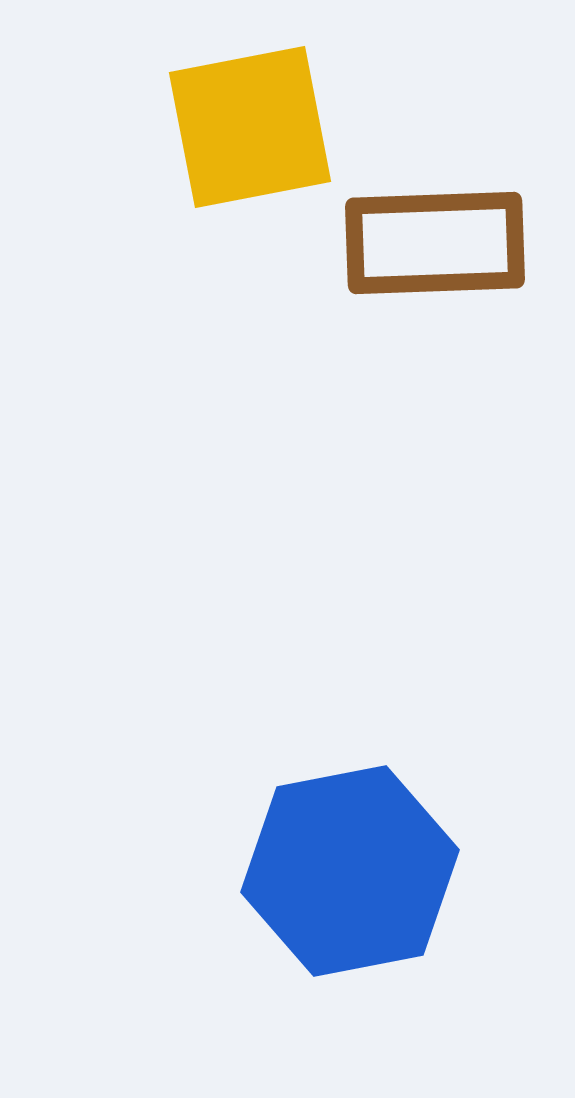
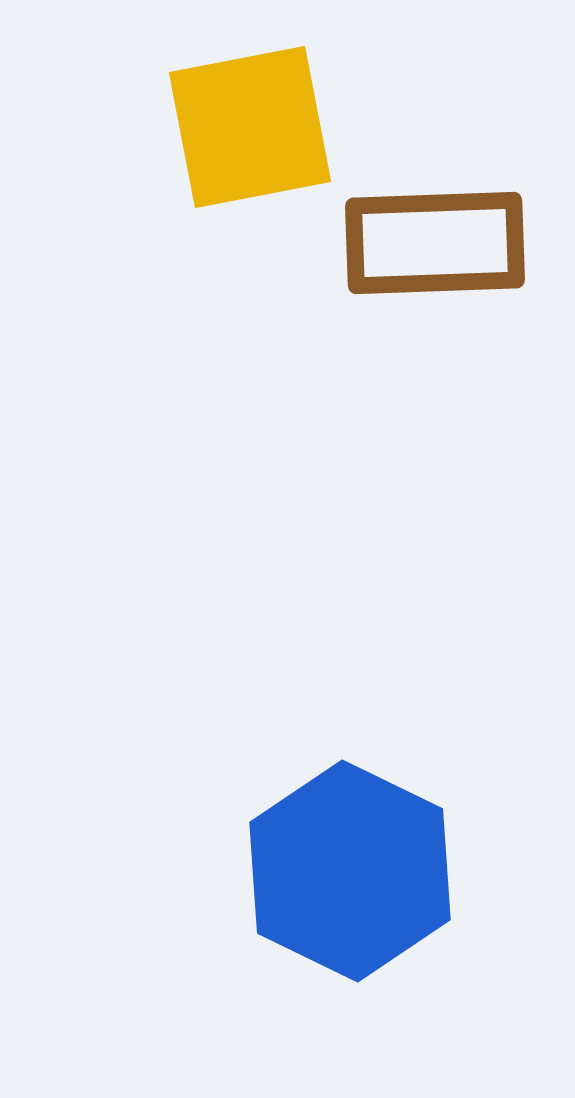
blue hexagon: rotated 23 degrees counterclockwise
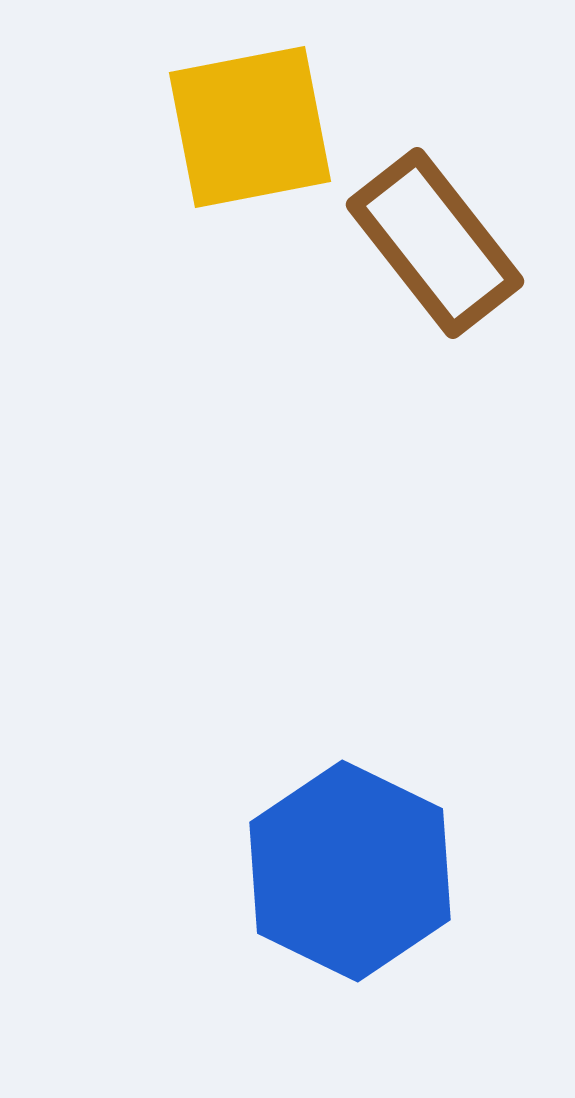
brown rectangle: rotated 54 degrees clockwise
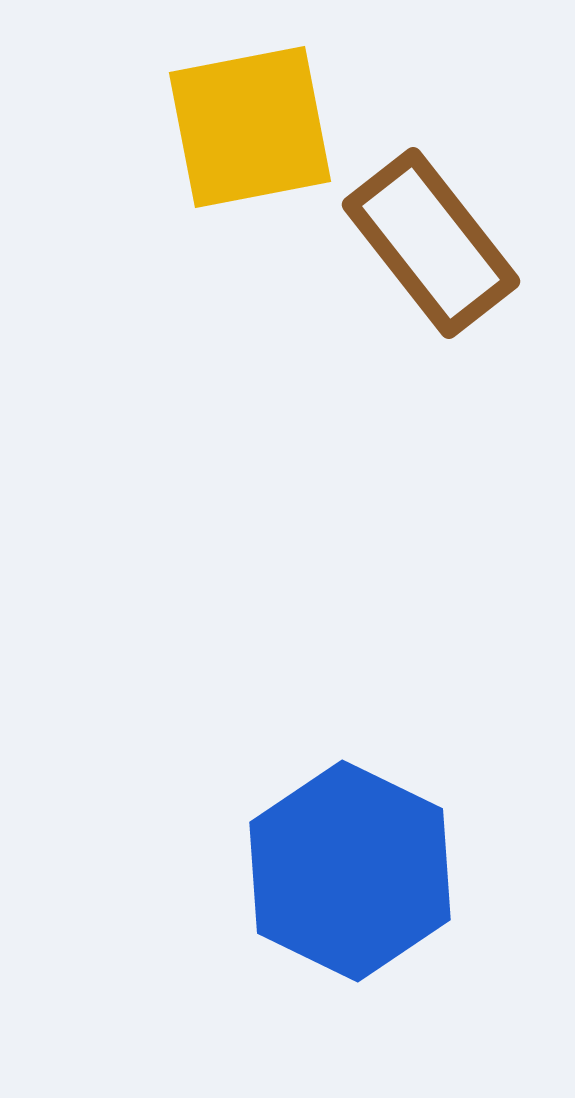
brown rectangle: moved 4 px left
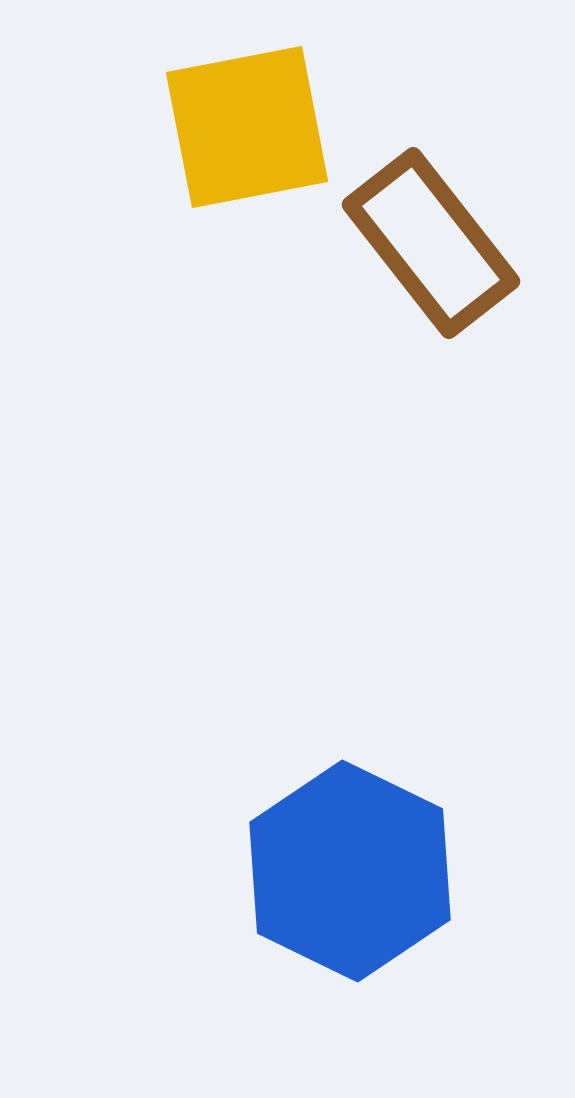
yellow square: moved 3 px left
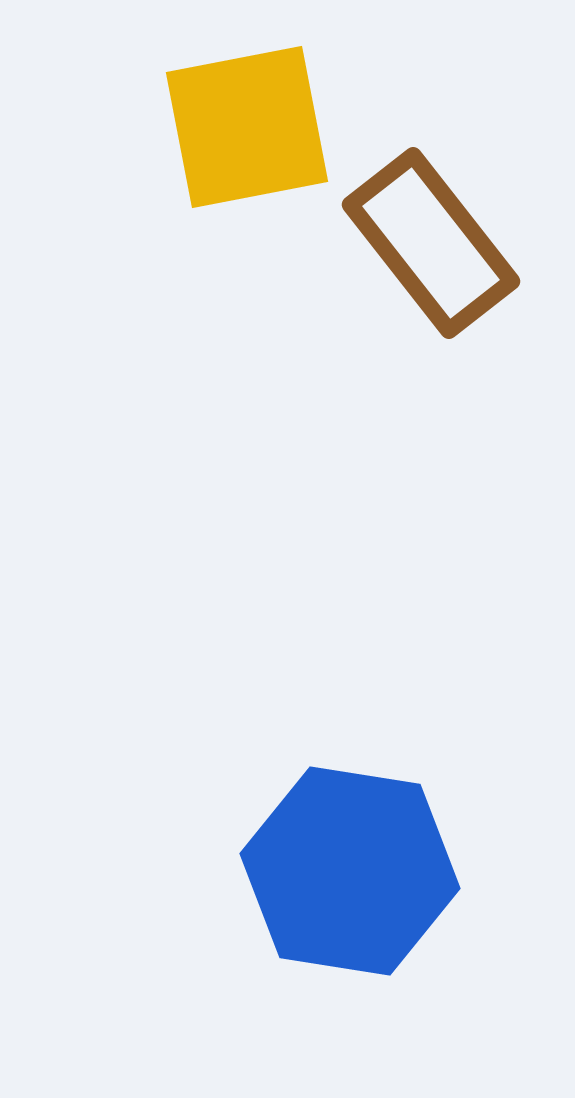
blue hexagon: rotated 17 degrees counterclockwise
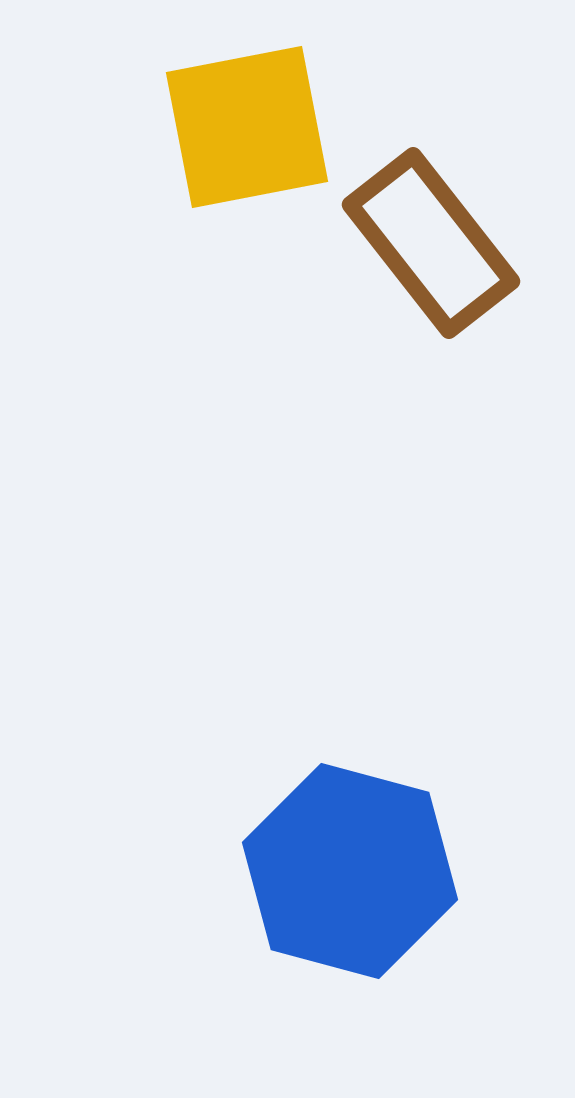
blue hexagon: rotated 6 degrees clockwise
